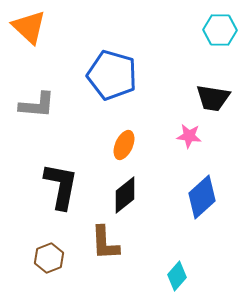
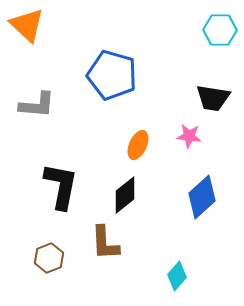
orange triangle: moved 2 px left, 2 px up
orange ellipse: moved 14 px right
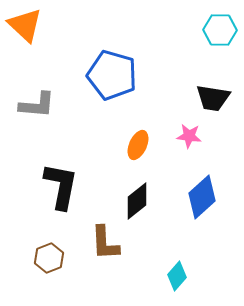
orange triangle: moved 2 px left
black diamond: moved 12 px right, 6 px down
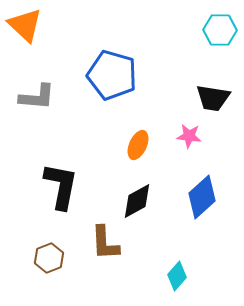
gray L-shape: moved 8 px up
black diamond: rotated 9 degrees clockwise
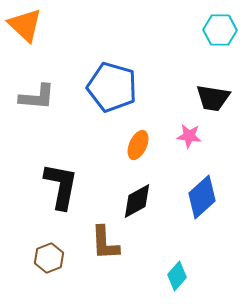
blue pentagon: moved 12 px down
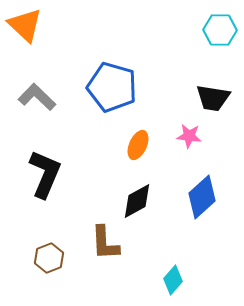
gray L-shape: rotated 141 degrees counterclockwise
black L-shape: moved 16 px left, 12 px up; rotated 12 degrees clockwise
cyan diamond: moved 4 px left, 4 px down
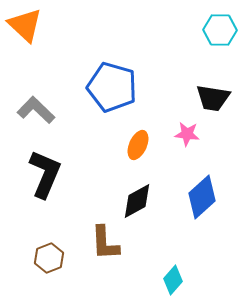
gray L-shape: moved 1 px left, 13 px down
pink star: moved 2 px left, 2 px up
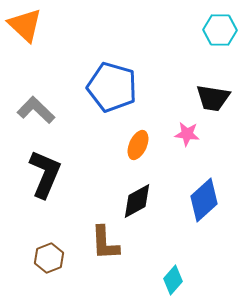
blue diamond: moved 2 px right, 3 px down
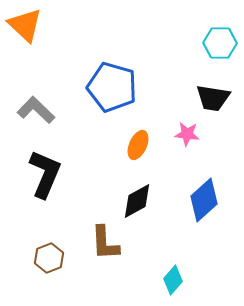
cyan hexagon: moved 13 px down
